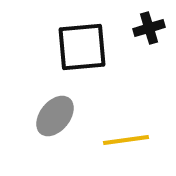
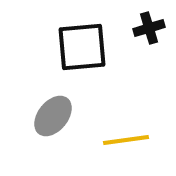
gray ellipse: moved 2 px left
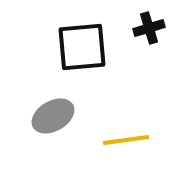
gray ellipse: rotated 21 degrees clockwise
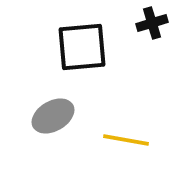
black cross: moved 3 px right, 5 px up
yellow line: rotated 18 degrees clockwise
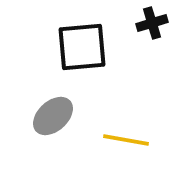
gray ellipse: rotated 12 degrees counterclockwise
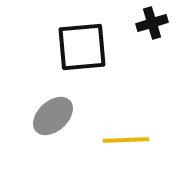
yellow line: rotated 12 degrees counterclockwise
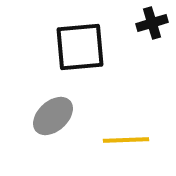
black square: moved 2 px left
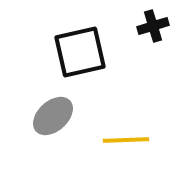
black cross: moved 1 px right, 3 px down
black square: moved 5 px down; rotated 8 degrees counterclockwise
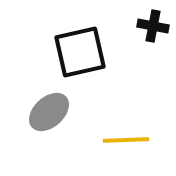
black cross: rotated 28 degrees clockwise
gray ellipse: moved 4 px left, 4 px up
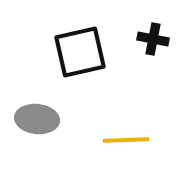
black cross: moved 13 px down
gray ellipse: moved 12 px left, 7 px down; rotated 48 degrees clockwise
